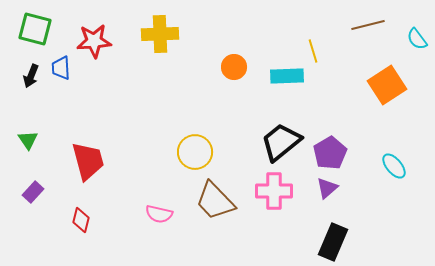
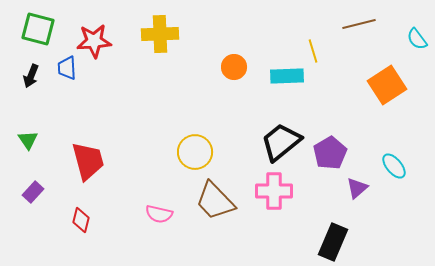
brown line: moved 9 px left, 1 px up
green square: moved 3 px right
blue trapezoid: moved 6 px right
purple triangle: moved 30 px right
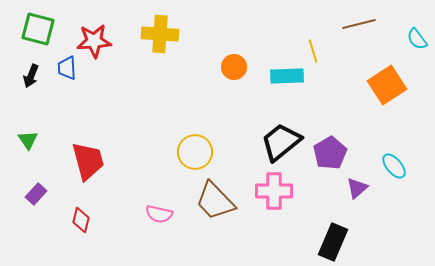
yellow cross: rotated 6 degrees clockwise
purple rectangle: moved 3 px right, 2 px down
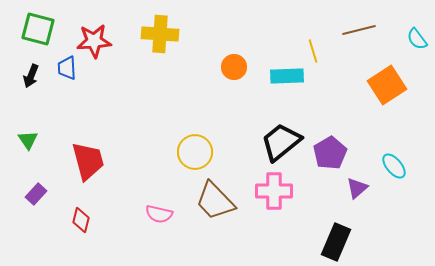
brown line: moved 6 px down
black rectangle: moved 3 px right
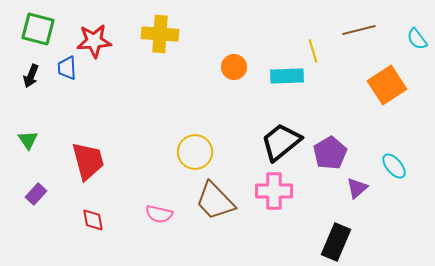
red diamond: moved 12 px right; rotated 25 degrees counterclockwise
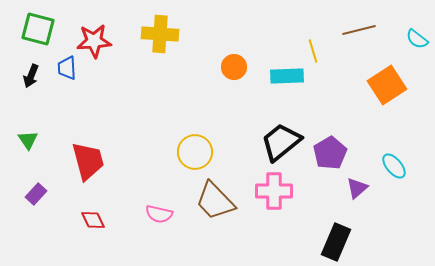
cyan semicircle: rotated 15 degrees counterclockwise
red diamond: rotated 15 degrees counterclockwise
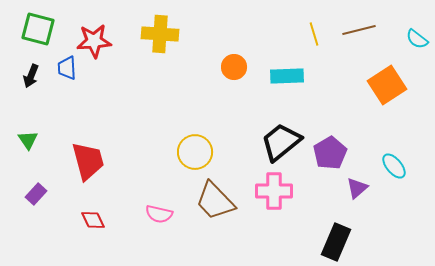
yellow line: moved 1 px right, 17 px up
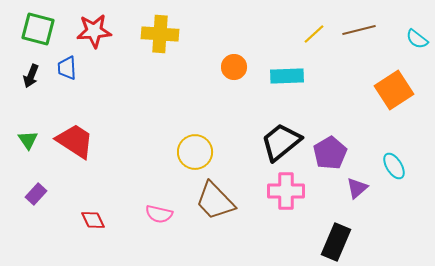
yellow line: rotated 65 degrees clockwise
red star: moved 10 px up
orange square: moved 7 px right, 5 px down
red trapezoid: moved 13 px left, 20 px up; rotated 42 degrees counterclockwise
cyan ellipse: rotated 8 degrees clockwise
pink cross: moved 12 px right
